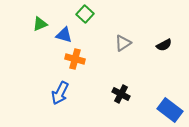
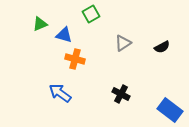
green square: moved 6 px right; rotated 18 degrees clockwise
black semicircle: moved 2 px left, 2 px down
blue arrow: rotated 100 degrees clockwise
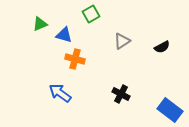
gray triangle: moved 1 px left, 2 px up
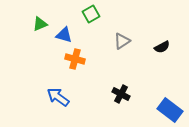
blue arrow: moved 2 px left, 4 px down
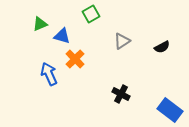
blue triangle: moved 2 px left, 1 px down
orange cross: rotated 30 degrees clockwise
blue arrow: moved 9 px left, 23 px up; rotated 30 degrees clockwise
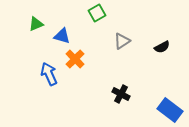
green square: moved 6 px right, 1 px up
green triangle: moved 4 px left
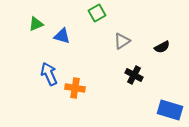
orange cross: moved 29 px down; rotated 36 degrees counterclockwise
black cross: moved 13 px right, 19 px up
blue rectangle: rotated 20 degrees counterclockwise
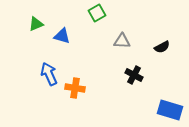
gray triangle: rotated 36 degrees clockwise
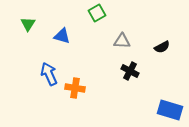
green triangle: moved 8 px left; rotated 35 degrees counterclockwise
black cross: moved 4 px left, 4 px up
